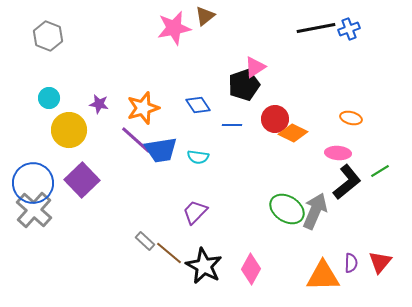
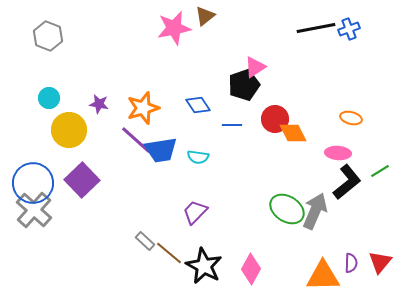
orange diamond: rotated 36 degrees clockwise
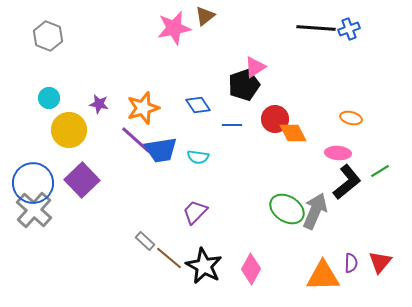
black line: rotated 15 degrees clockwise
brown line: moved 5 px down
